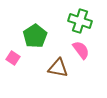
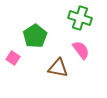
green cross: moved 3 px up
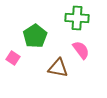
green cross: moved 3 px left; rotated 15 degrees counterclockwise
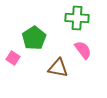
green pentagon: moved 1 px left, 2 px down
pink semicircle: moved 2 px right
